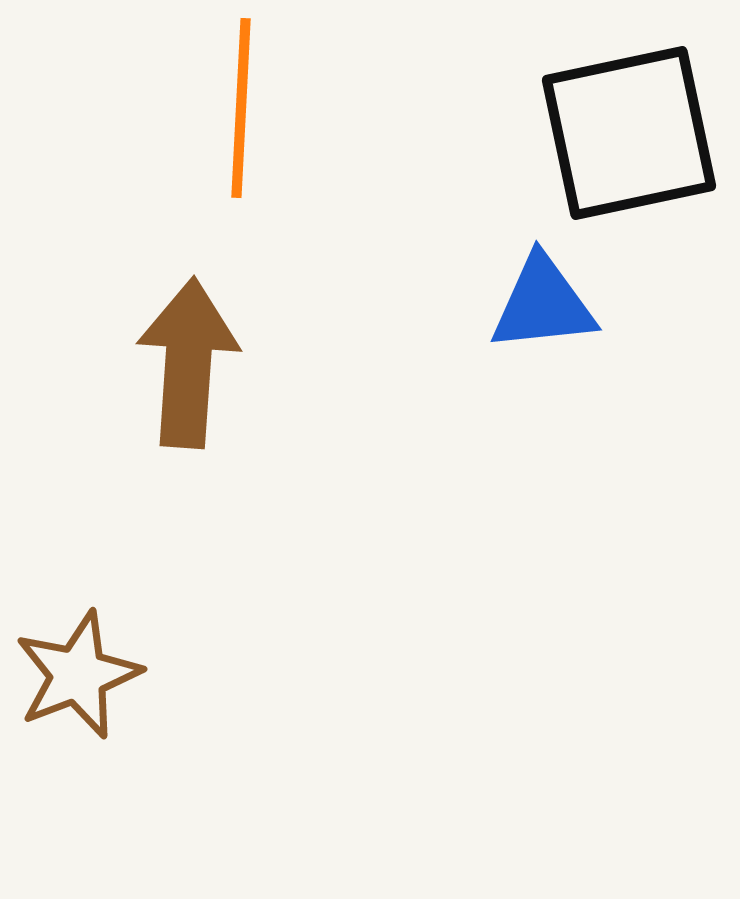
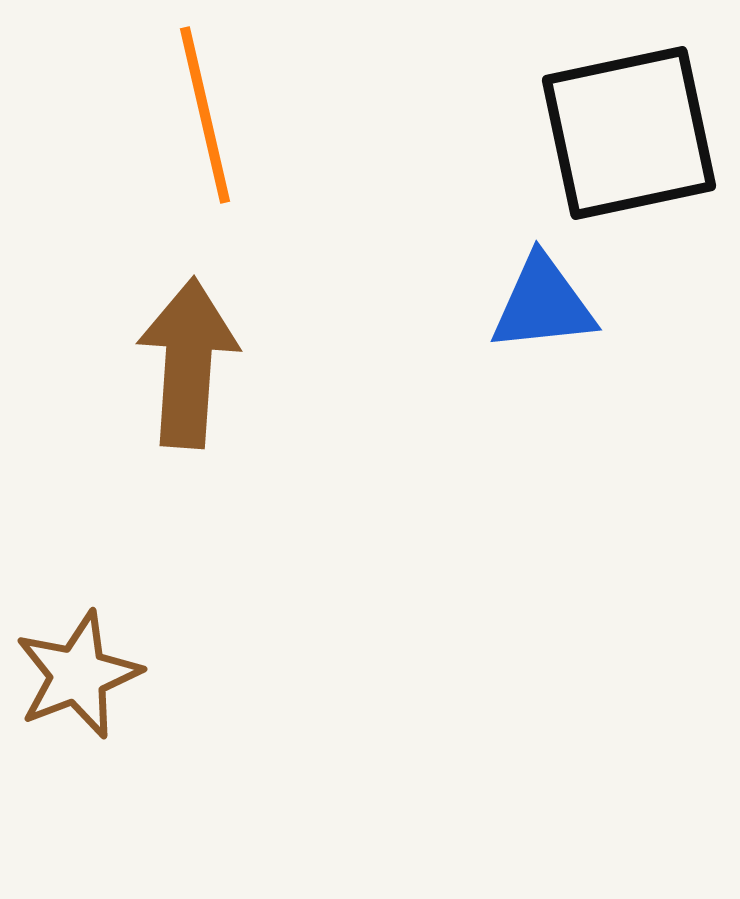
orange line: moved 36 px left, 7 px down; rotated 16 degrees counterclockwise
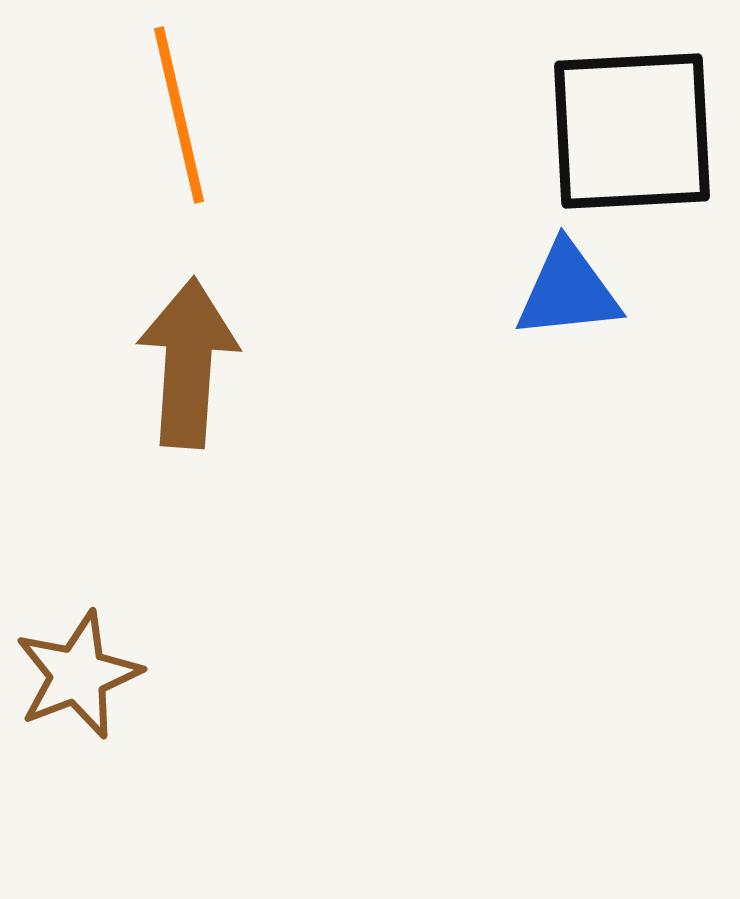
orange line: moved 26 px left
black square: moved 3 px right, 2 px up; rotated 9 degrees clockwise
blue triangle: moved 25 px right, 13 px up
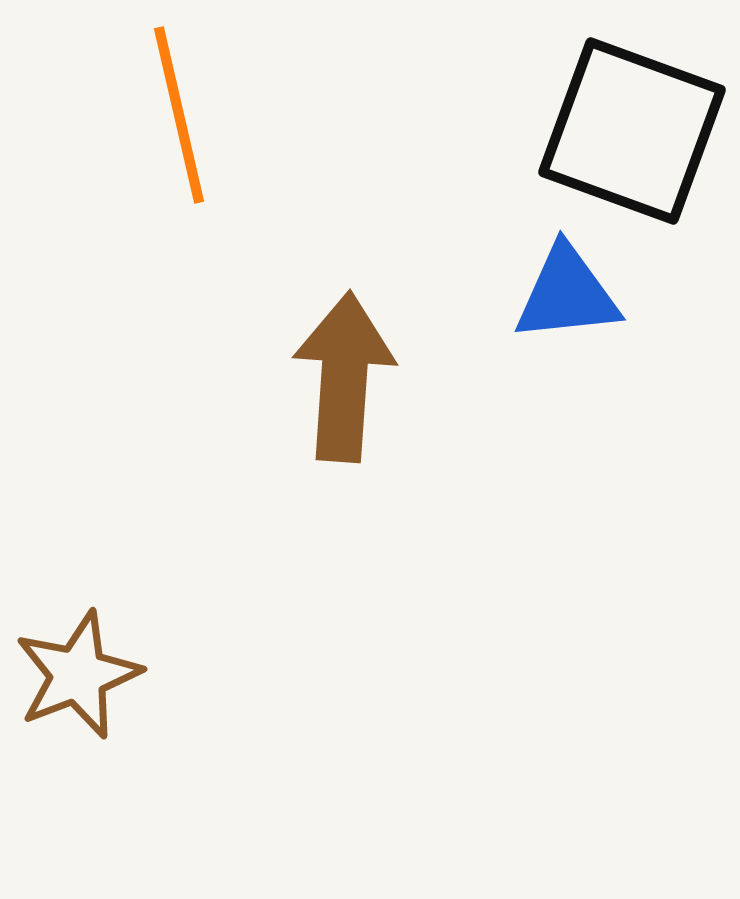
black square: rotated 23 degrees clockwise
blue triangle: moved 1 px left, 3 px down
brown arrow: moved 156 px right, 14 px down
